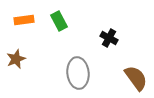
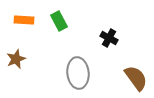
orange rectangle: rotated 12 degrees clockwise
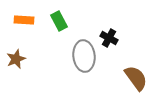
gray ellipse: moved 6 px right, 17 px up
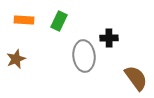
green rectangle: rotated 54 degrees clockwise
black cross: rotated 30 degrees counterclockwise
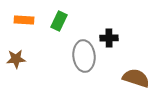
brown star: rotated 18 degrees clockwise
brown semicircle: rotated 36 degrees counterclockwise
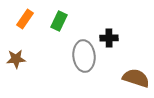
orange rectangle: moved 1 px right, 1 px up; rotated 60 degrees counterclockwise
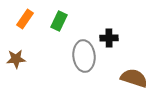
brown semicircle: moved 2 px left
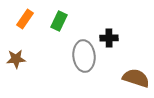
brown semicircle: moved 2 px right
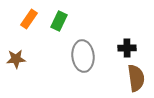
orange rectangle: moved 4 px right
black cross: moved 18 px right, 10 px down
gray ellipse: moved 1 px left
brown semicircle: rotated 64 degrees clockwise
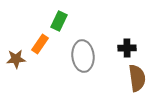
orange rectangle: moved 11 px right, 25 px down
brown semicircle: moved 1 px right
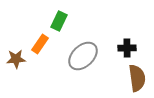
gray ellipse: rotated 52 degrees clockwise
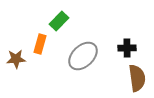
green rectangle: rotated 18 degrees clockwise
orange rectangle: rotated 18 degrees counterclockwise
